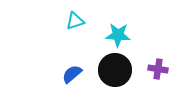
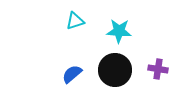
cyan star: moved 1 px right, 4 px up
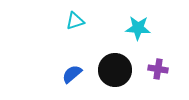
cyan star: moved 19 px right, 3 px up
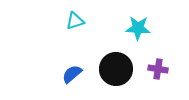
black circle: moved 1 px right, 1 px up
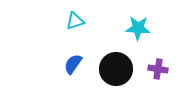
blue semicircle: moved 1 px right, 10 px up; rotated 15 degrees counterclockwise
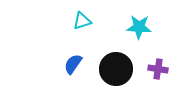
cyan triangle: moved 7 px right
cyan star: moved 1 px right, 1 px up
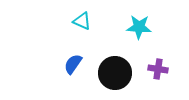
cyan triangle: rotated 42 degrees clockwise
black circle: moved 1 px left, 4 px down
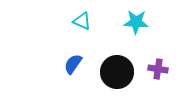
cyan star: moved 3 px left, 5 px up
black circle: moved 2 px right, 1 px up
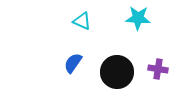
cyan star: moved 2 px right, 4 px up
blue semicircle: moved 1 px up
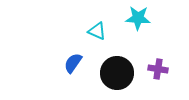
cyan triangle: moved 15 px right, 10 px down
black circle: moved 1 px down
